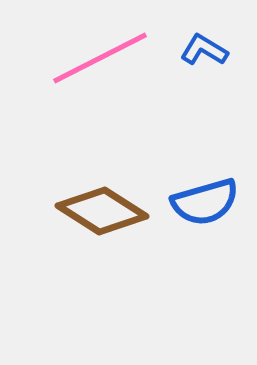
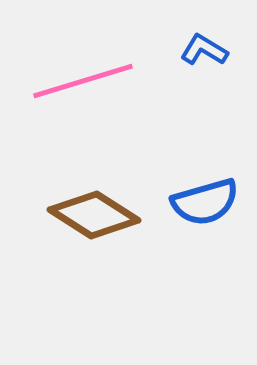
pink line: moved 17 px left, 23 px down; rotated 10 degrees clockwise
brown diamond: moved 8 px left, 4 px down
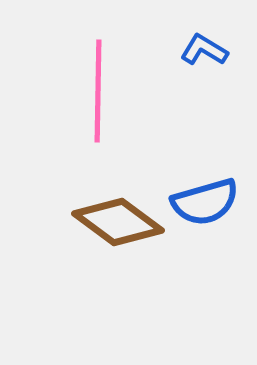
pink line: moved 15 px right, 10 px down; rotated 72 degrees counterclockwise
brown diamond: moved 24 px right, 7 px down; rotated 4 degrees clockwise
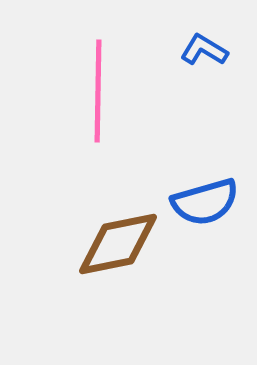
brown diamond: moved 22 px down; rotated 48 degrees counterclockwise
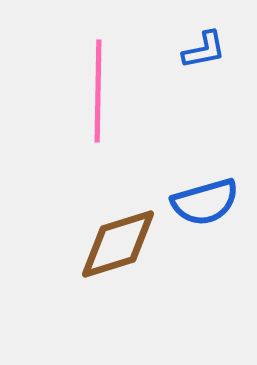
blue L-shape: rotated 138 degrees clockwise
brown diamond: rotated 6 degrees counterclockwise
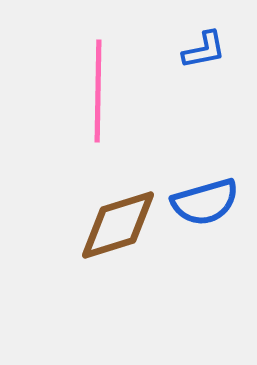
brown diamond: moved 19 px up
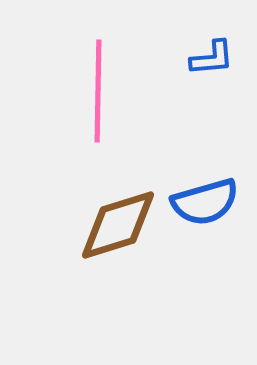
blue L-shape: moved 8 px right, 8 px down; rotated 6 degrees clockwise
